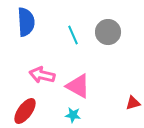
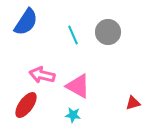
blue semicircle: rotated 36 degrees clockwise
red ellipse: moved 1 px right, 6 px up
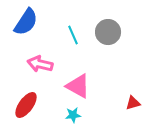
pink arrow: moved 2 px left, 11 px up
cyan star: rotated 14 degrees counterclockwise
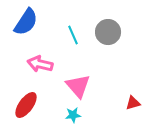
pink triangle: rotated 20 degrees clockwise
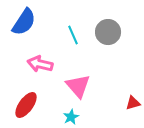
blue semicircle: moved 2 px left
cyan star: moved 2 px left, 2 px down; rotated 21 degrees counterclockwise
